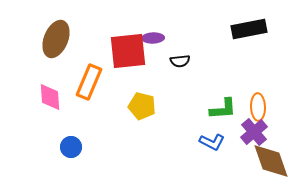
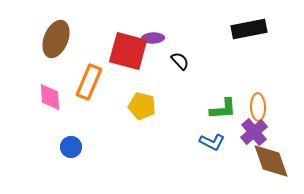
red square: rotated 21 degrees clockwise
black semicircle: rotated 126 degrees counterclockwise
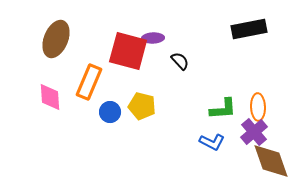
blue circle: moved 39 px right, 35 px up
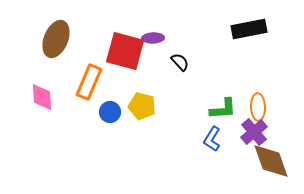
red square: moved 3 px left
black semicircle: moved 1 px down
pink diamond: moved 8 px left
blue L-shape: moved 3 px up; rotated 95 degrees clockwise
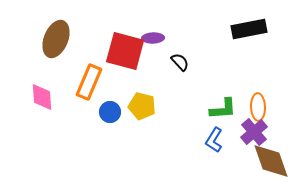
blue L-shape: moved 2 px right, 1 px down
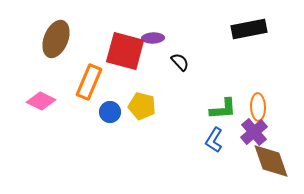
pink diamond: moved 1 px left, 4 px down; rotated 60 degrees counterclockwise
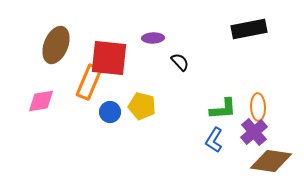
brown ellipse: moved 6 px down
red square: moved 16 px left, 7 px down; rotated 9 degrees counterclockwise
pink diamond: rotated 36 degrees counterclockwise
brown diamond: rotated 63 degrees counterclockwise
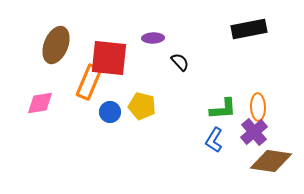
pink diamond: moved 1 px left, 2 px down
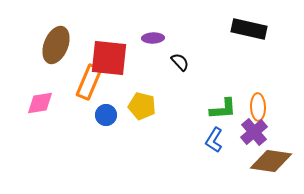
black rectangle: rotated 24 degrees clockwise
blue circle: moved 4 px left, 3 px down
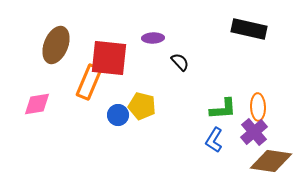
pink diamond: moved 3 px left, 1 px down
blue circle: moved 12 px right
